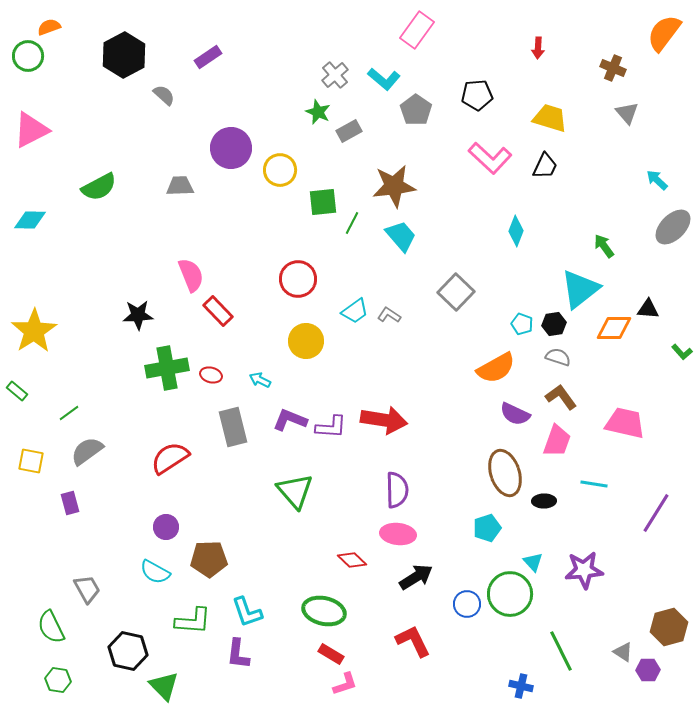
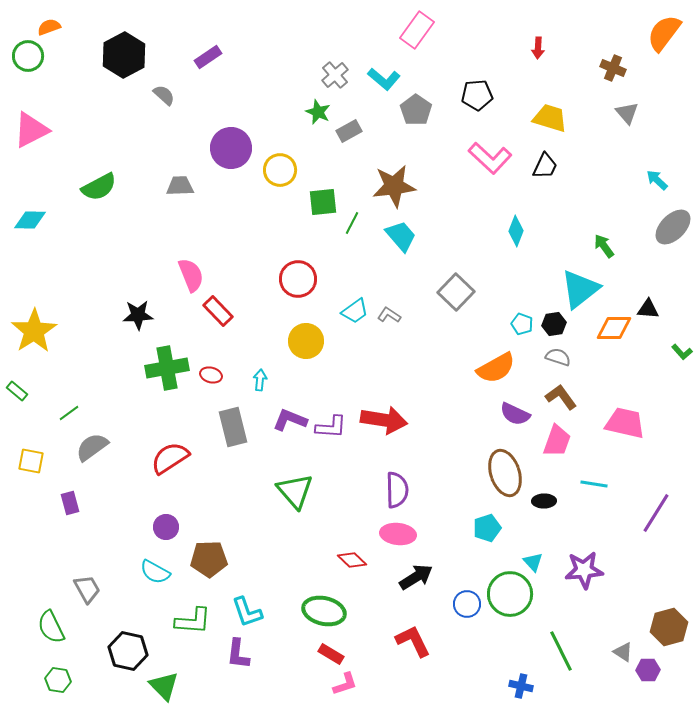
cyan arrow at (260, 380): rotated 70 degrees clockwise
gray semicircle at (87, 451): moved 5 px right, 4 px up
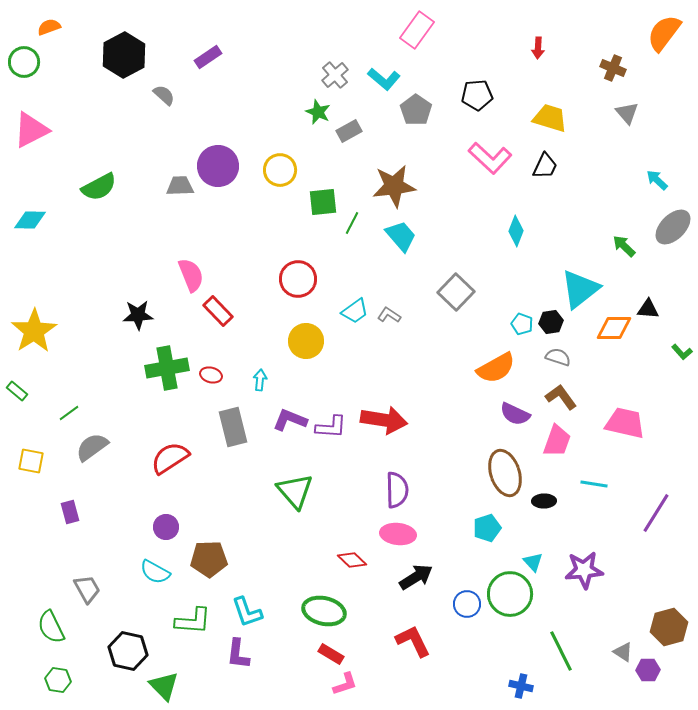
green circle at (28, 56): moved 4 px left, 6 px down
purple circle at (231, 148): moved 13 px left, 18 px down
green arrow at (604, 246): moved 20 px right; rotated 10 degrees counterclockwise
black hexagon at (554, 324): moved 3 px left, 2 px up
purple rectangle at (70, 503): moved 9 px down
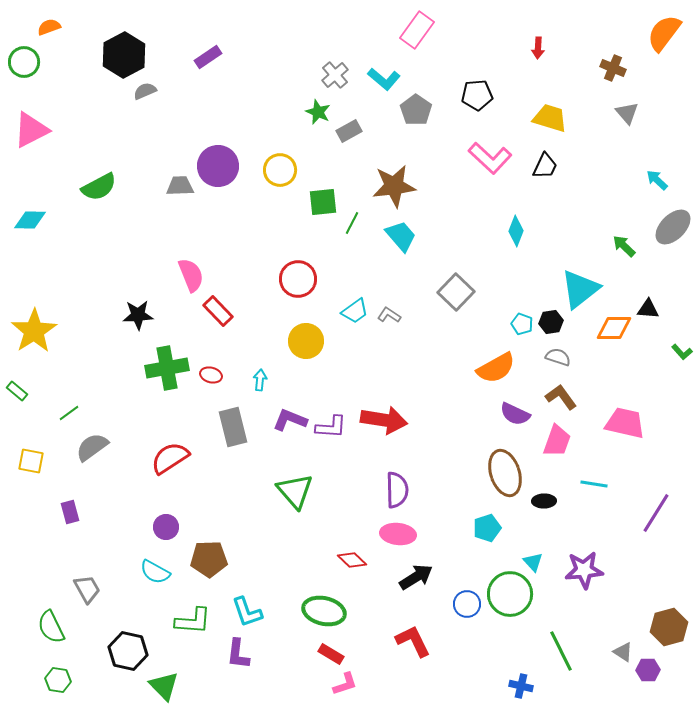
gray semicircle at (164, 95): moved 19 px left, 4 px up; rotated 65 degrees counterclockwise
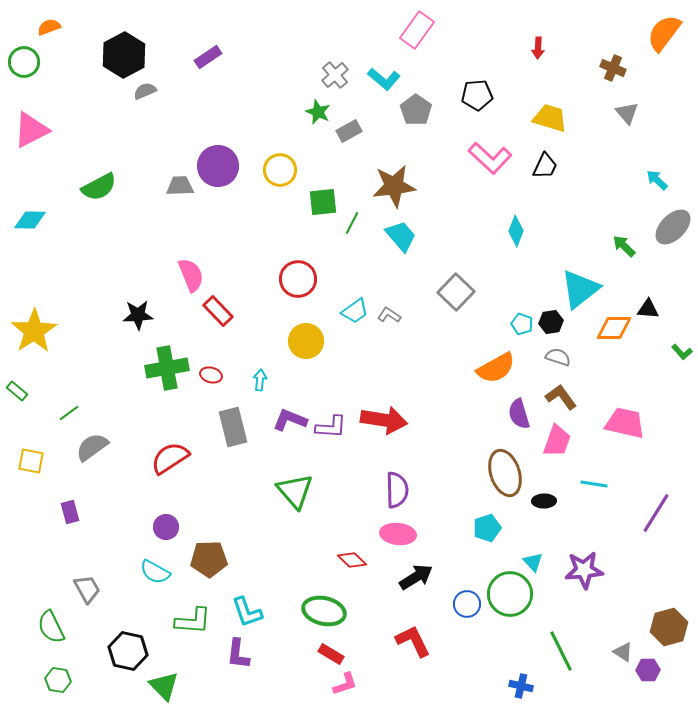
purple semicircle at (515, 414): moved 4 px right; rotated 48 degrees clockwise
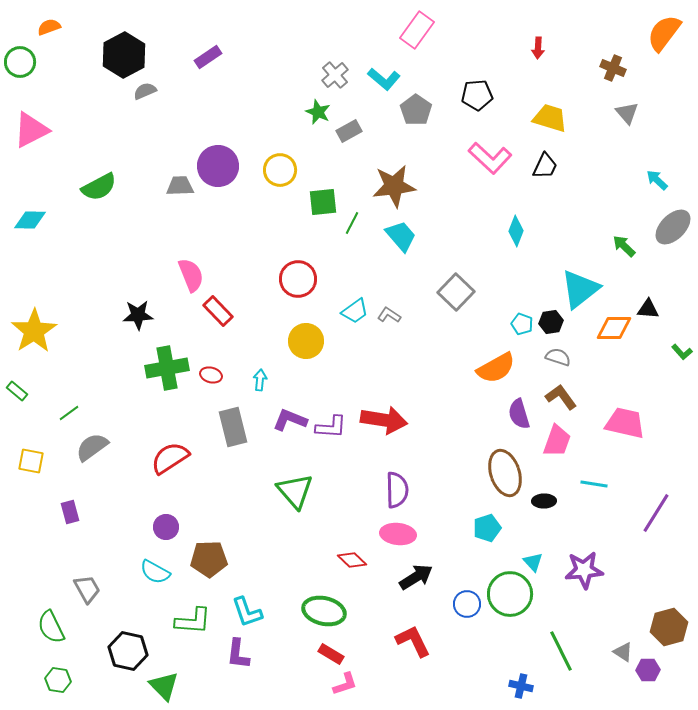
green circle at (24, 62): moved 4 px left
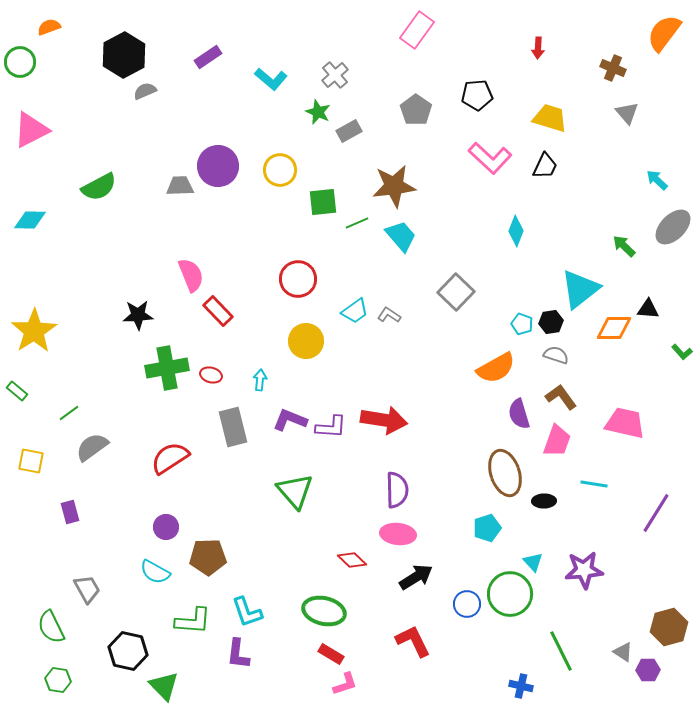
cyan L-shape at (384, 79): moved 113 px left
green line at (352, 223): moved 5 px right; rotated 40 degrees clockwise
gray semicircle at (558, 357): moved 2 px left, 2 px up
brown pentagon at (209, 559): moved 1 px left, 2 px up
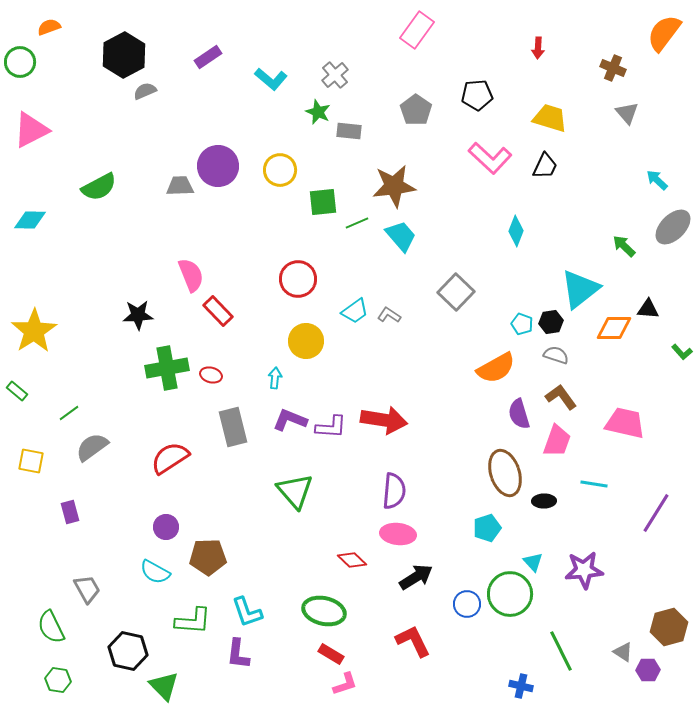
gray rectangle at (349, 131): rotated 35 degrees clockwise
cyan arrow at (260, 380): moved 15 px right, 2 px up
purple semicircle at (397, 490): moved 3 px left, 1 px down; rotated 6 degrees clockwise
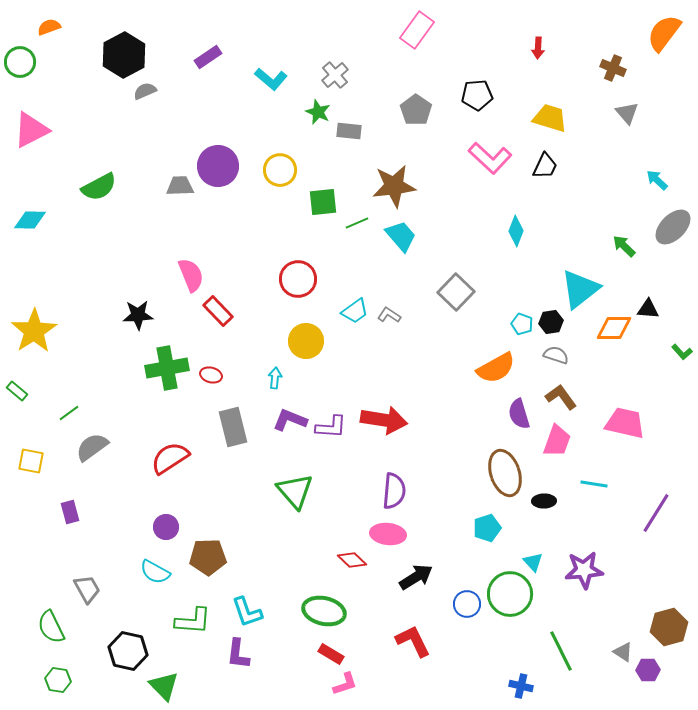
pink ellipse at (398, 534): moved 10 px left
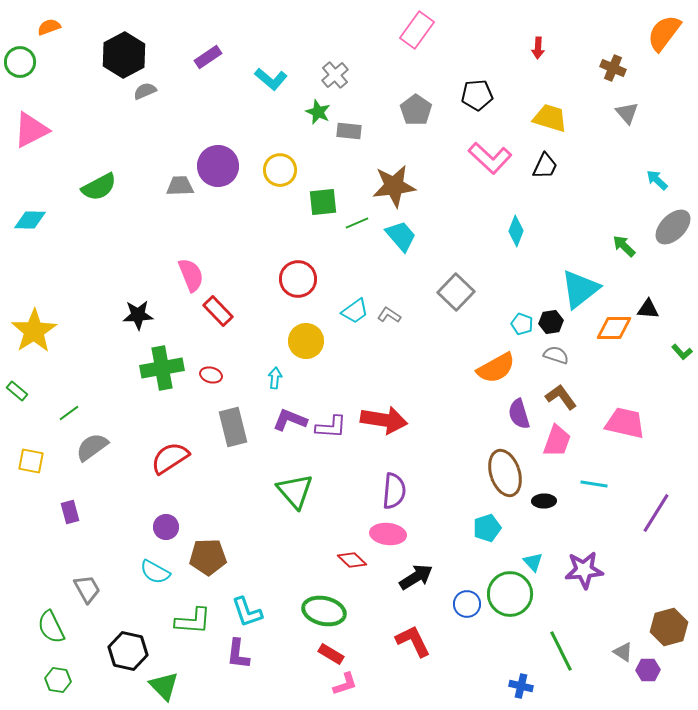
green cross at (167, 368): moved 5 px left
